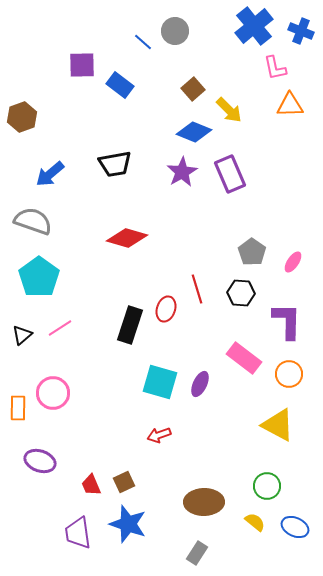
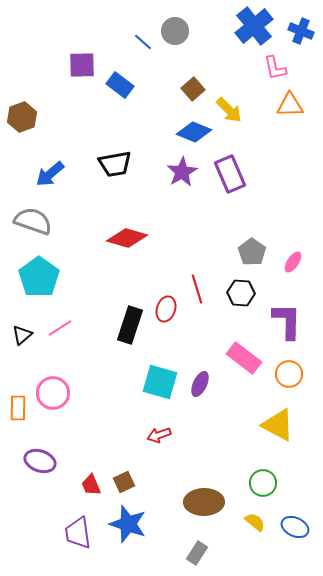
green circle at (267, 486): moved 4 px left, 3 px up
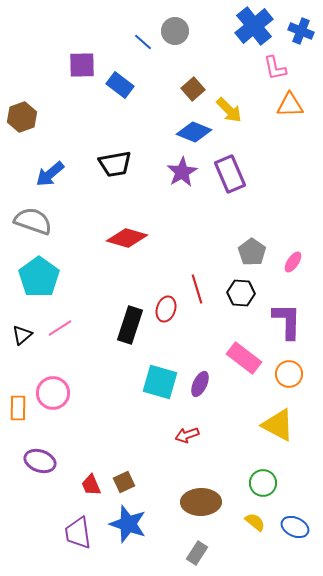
red arrow at (159, 435): moved 28 px right
brown ellipse at (204, 502): moved 3 px left
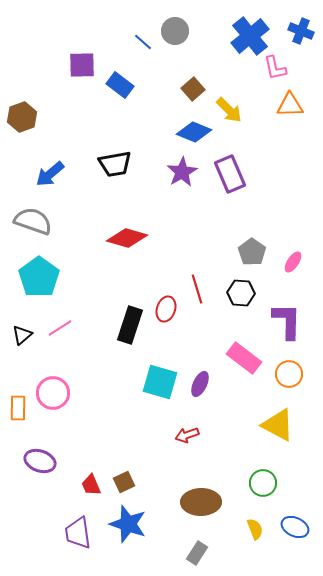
blue cross at (254, 26): moved 4 px left, 10 px down
yellow semicircle at (255, 522): moved 7 px down; rotated 30 degrees clockwise
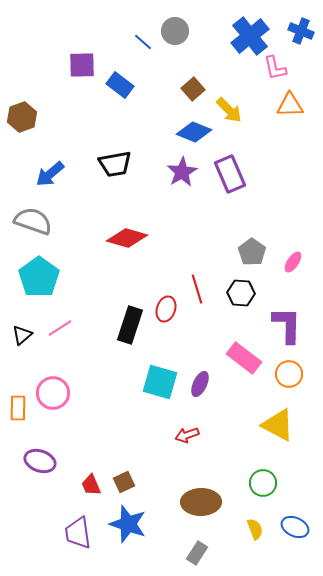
purple L-shape at (287, 321): moved 4 px down
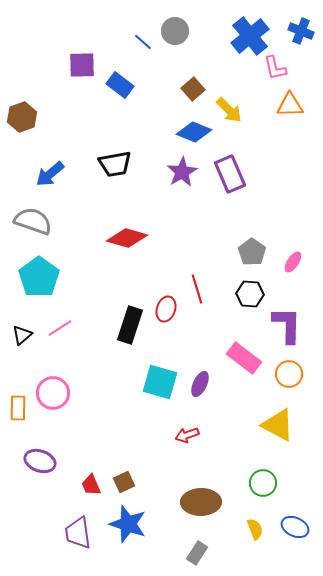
black hexagon at (241, 293): moved 9 px right, 1 px down
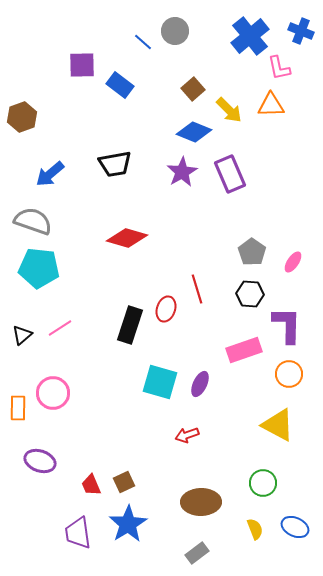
pink L-shape at (275, 68): moved 4 px right
orange triangle at (290, 105): moved 19 px left
cyan pentagon at (39, 277): moved 9 px up; rotated 30 degrees counterclockwise
pink rectangle at (244, 358): moved 8 px up; rotated 56 degrees counterclockwise
blue star at (128, 524): rotated 21 degrees clockwise
gray rectangle at (197, 553): rotated 20 degrees clockwise
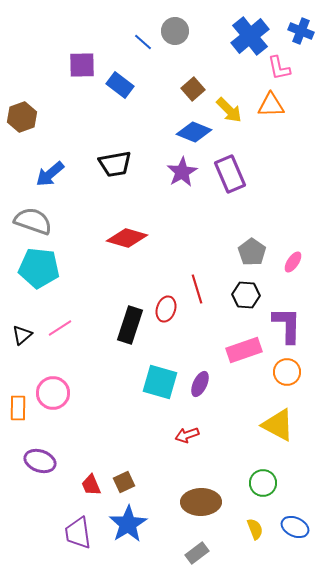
black hexagon at (250, 294): moved 4 px left, 1 px down
orange circle at (289, 374): moved 2 px left, 2 px up
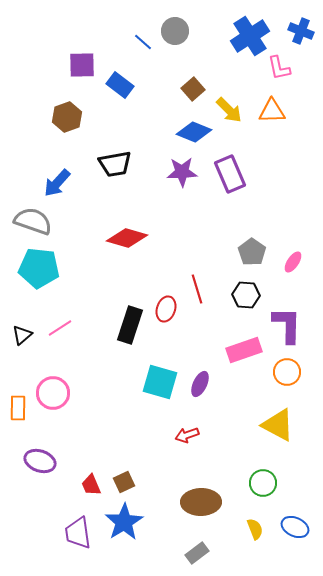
blue cross at (250, 36): rotated 6 degrees clockwise
orange triangle at (271, 105): moved 1 px right, 6 px down
brown hexagon at (22, 117): moved 45 px right
purple star at (182, 172): rotated 28 degrees clockwise
blue arrow at (50, 174): moved 7 px right, 9 px down; rotated 8 degrees counterclockwise
blue star at (128, 524): moved 4 px left, 2 px up
